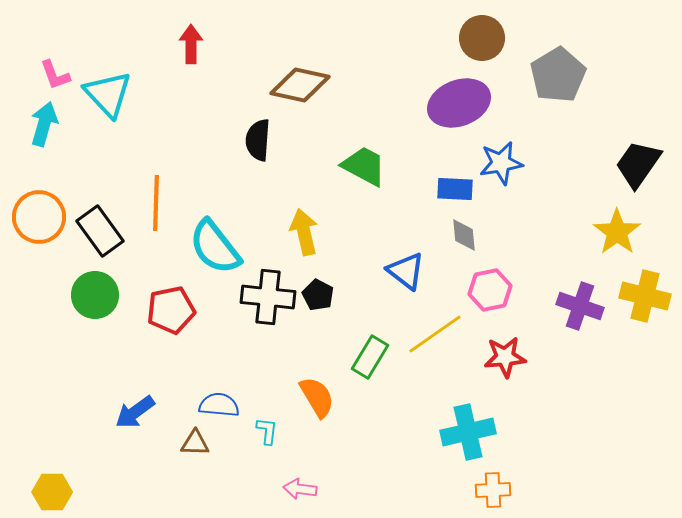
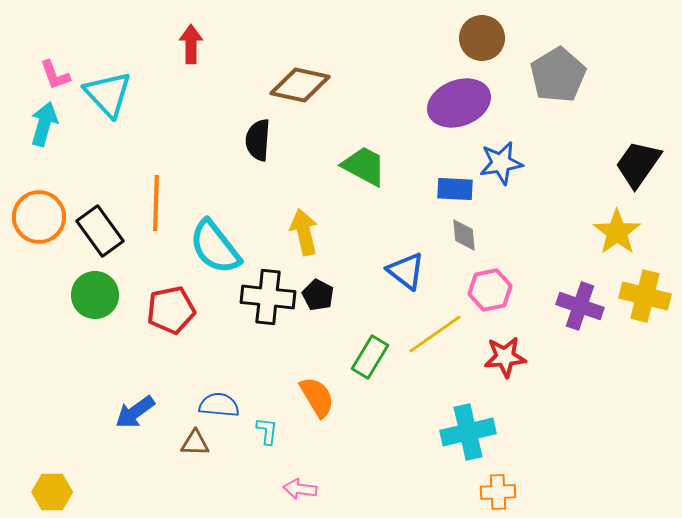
orange cross: moved 5 px right, 2 px down
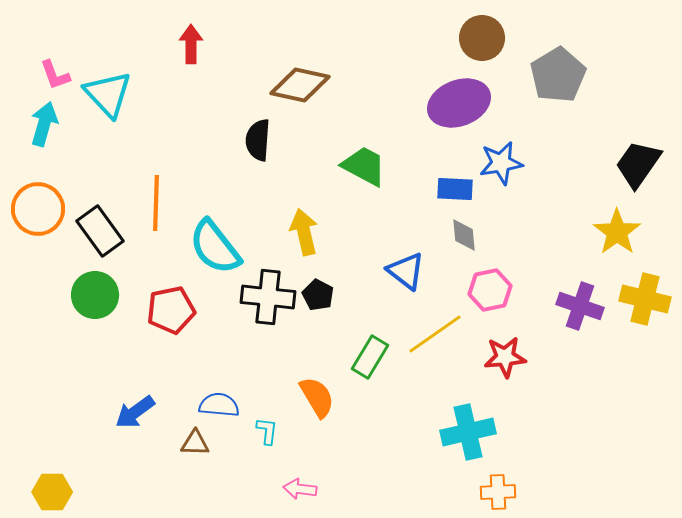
orange circle: moved 1 px left, 8 px up
yellow cross: moved 3 px down
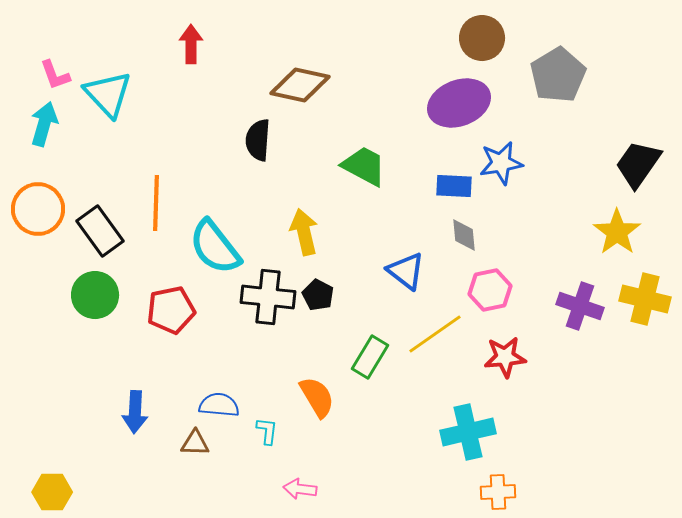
blue rectangle: moved 1 px left, 3 px up
blue arrow: rotated 51 degrees counterclockwise
